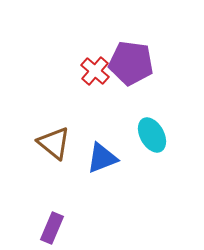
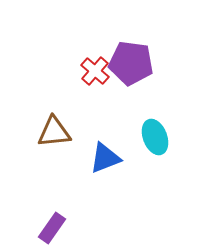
cyan ellipse: moved 3 px right, 2 px down; rotated 8 degrees clockwise
brown triangle: moved 11 px up; rotated 45 degrees counterclockwise
blue triangle: moved 3 px right
purple rectangle: rotated 12 degrees clockwise
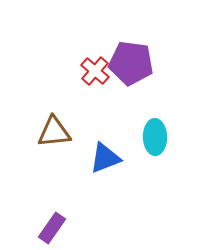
cyan ellipse: rotated 20 degrees clockwise
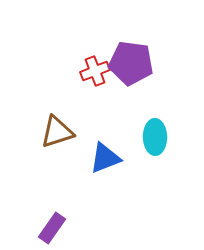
red cross: rotated 28 degrees clockwise
brown triangle: moved 3 px right; rotated 12 degrees counterclockwise
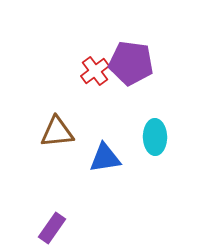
red cross: rotated 16 degrees counterclockwise
brown triangle: rotated 12 degrees clockwise
blue triangle: rotated 12 degrees clockwise
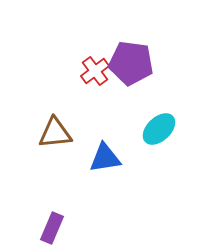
brown triangle: moved 2 px left, 1 px down
cyan ellipse: moved 4 px right, 8 px up; rotated 48 degrees clockwise
purple rectangle: rotated 12 degrees counterclockwise
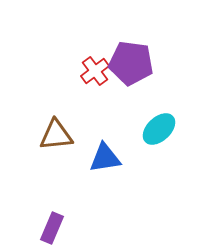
brown triangle: moved 1 px right, 2 px down
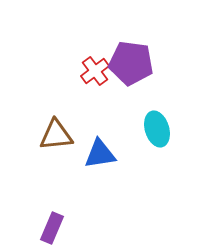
cyan ellipse: moved 2 px left; rotated 64 degrees counterclockwise
blue triangle: moved 5 px left, 4 px up
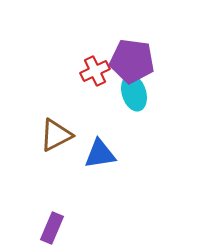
purple pentagon: moved 1 px right, 2 px up
red cross: rotated 12 degrees clockwise
cyan ellipse: moved 23 px left, 36 px up
brown triangle: rotated 21 degrees counterclockwise
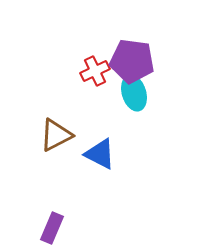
blue triangle: rotated 36 degrees clockwise
